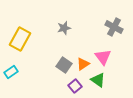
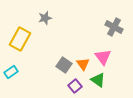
gray star: moved 19 px left, 10 px up
orange triangle: rotated 32 degrees counterclockwise
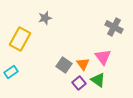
purple square: moved 4 px right, 3 px up
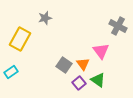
gray cross: moved 4 px right, 1 px up
pink triangle: moved 2 px left, 6 px up
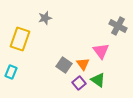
yellow rectangle: rotated 10 degrees counterclockwise
cyan rectangle: rotated 32 degrees counterclockwise
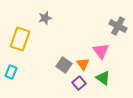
green triangle: moved 5 px right, 2 px up
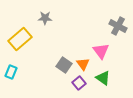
gray star: rotated 16 degrees clockwise
yellow rectangle: rotated 30 degrees clockwise
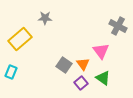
purple square: moved 2 px right
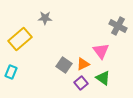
orange triangle: rotated 40 degrees clockwise
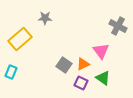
purple square: rotated 24 degrees counterclockwise
